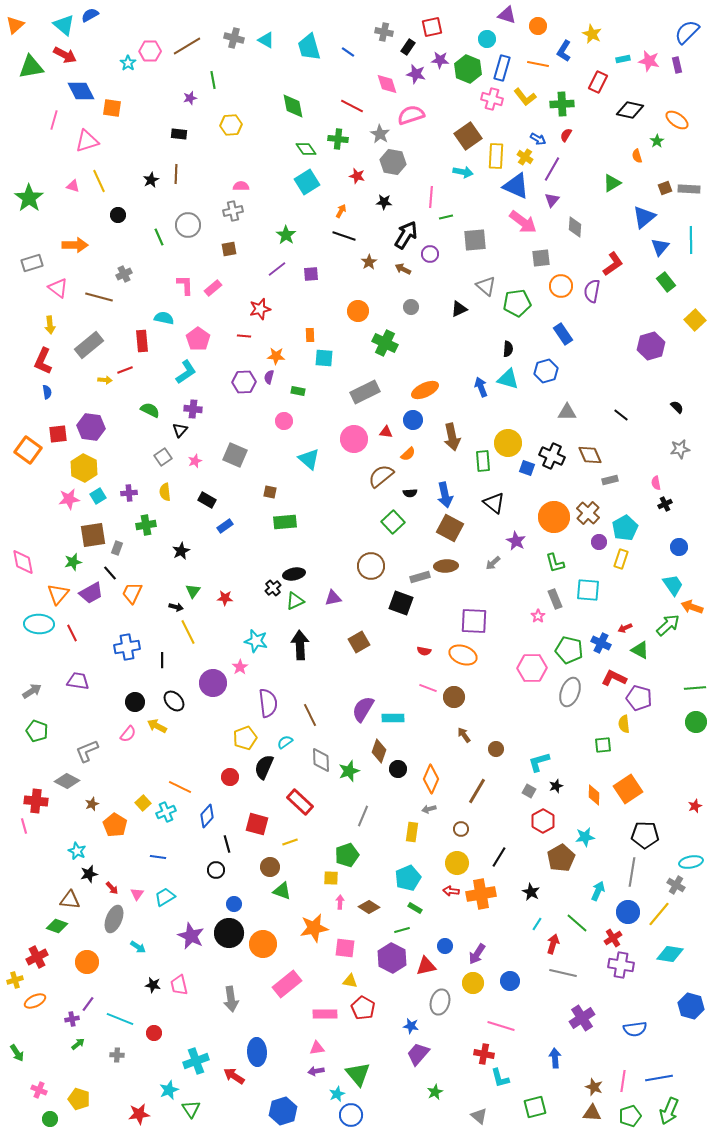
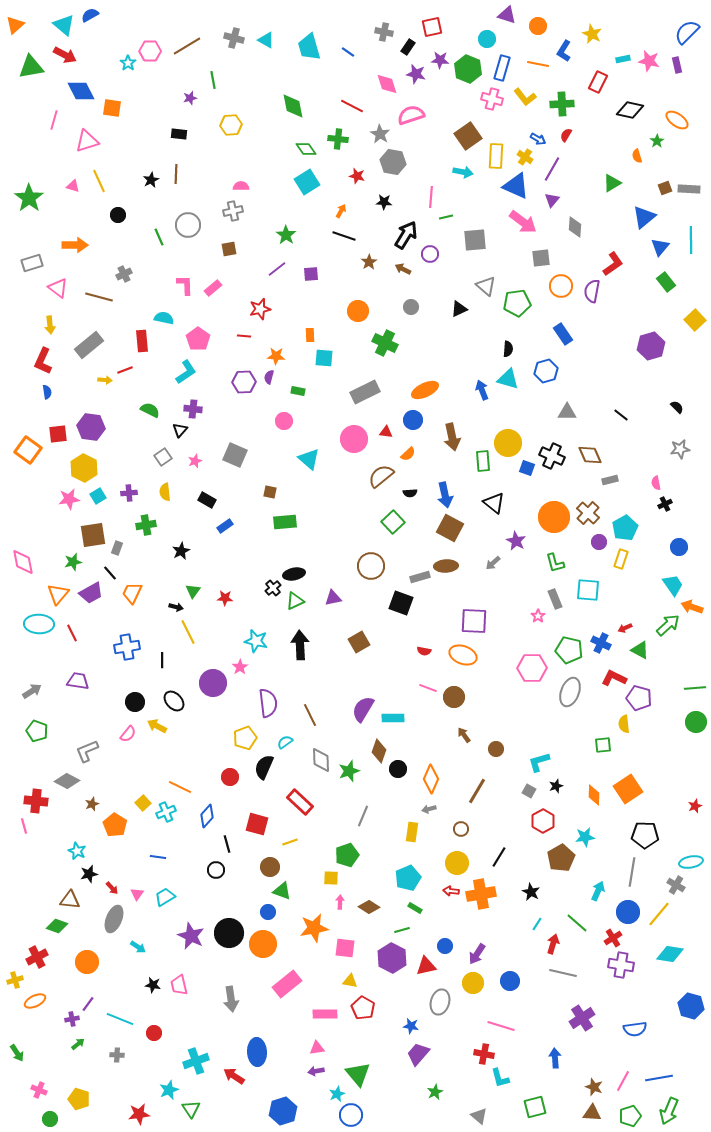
blue arrow at (481, 387): moved 1 px right, 3 px down
blue circle at (234, 904): moved 34 px right, 8 px down
pink line at (623, 1081): rotated 20 degrees clockwise
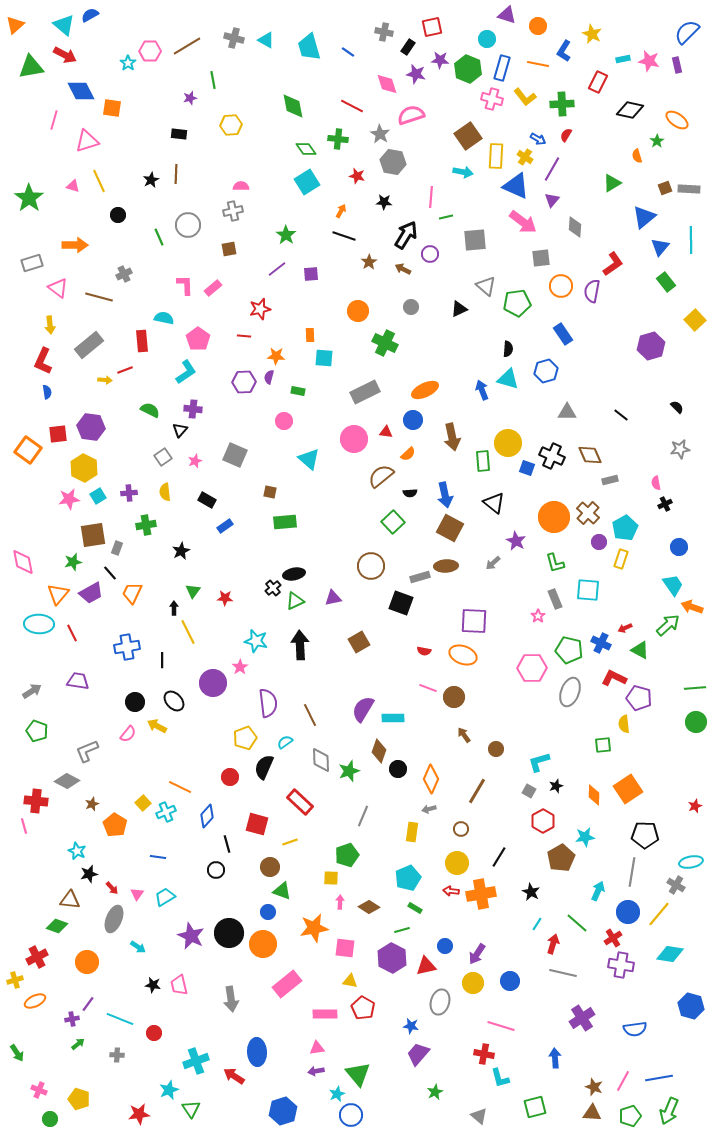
black arrow at (176, 607): moved 2 px left, 1 px down; rotated 104 degrees counterclockwise
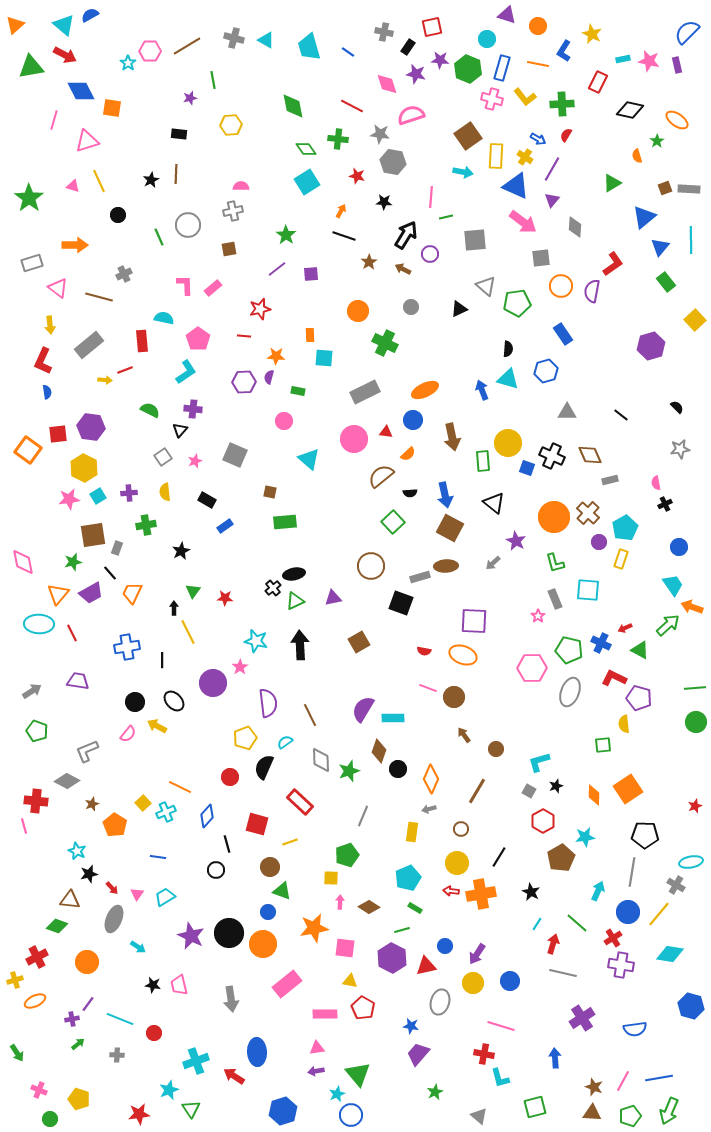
gray star at (380, 134): rotated 24 degrees counterclockwise
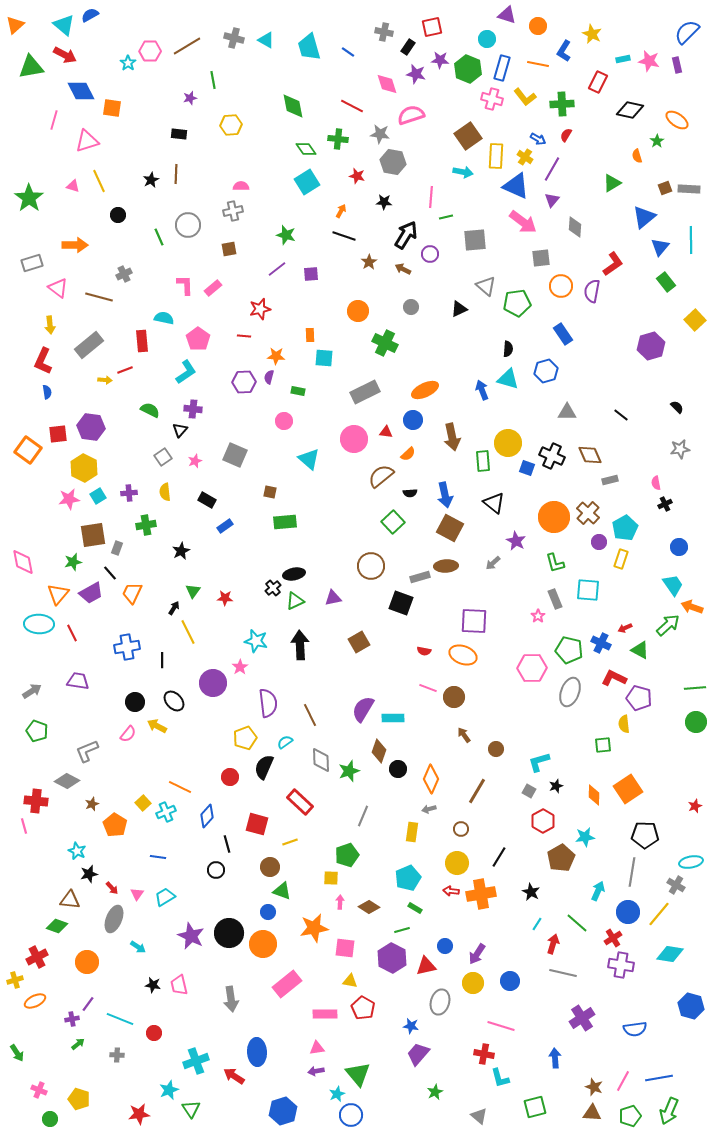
green star at (286, 235): rotated 18 degrees counterclockwise
black arrow at (174, 608): rotated 32 degrees clockwise
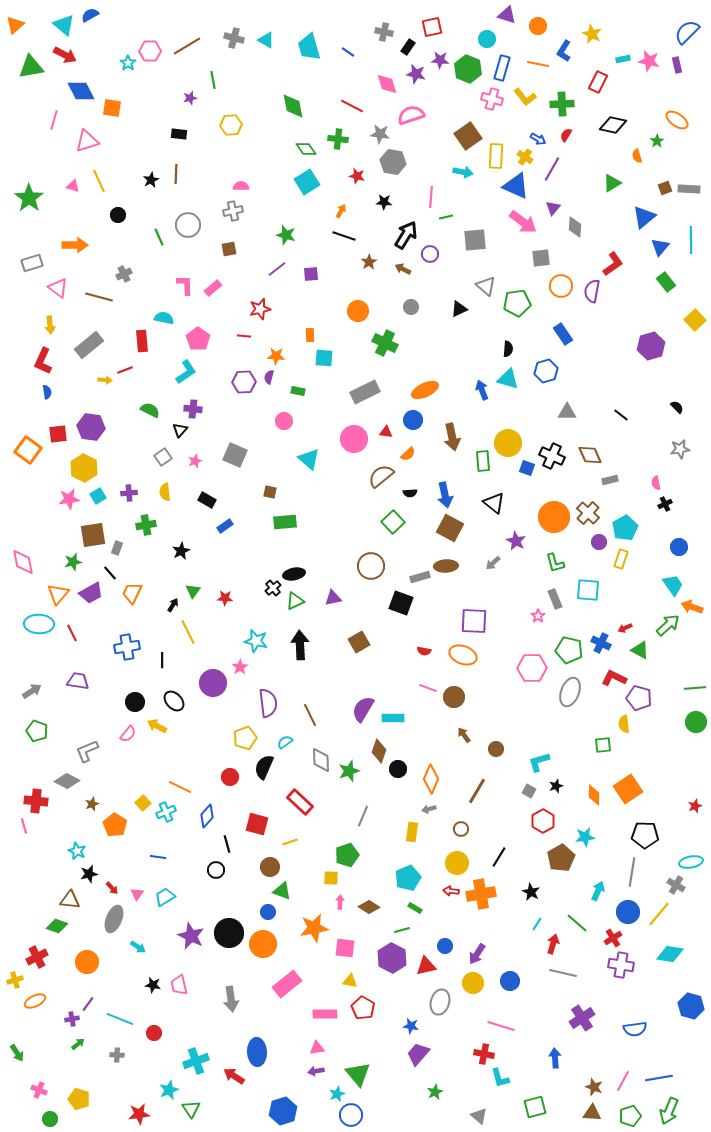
black diamond at (630, 110): moved 17 px left, 15 px down
purple triangle at (552, 200): moved 1 px right, 8 px down
black arrow at (174, 608): moved 1 px left, 3 px up
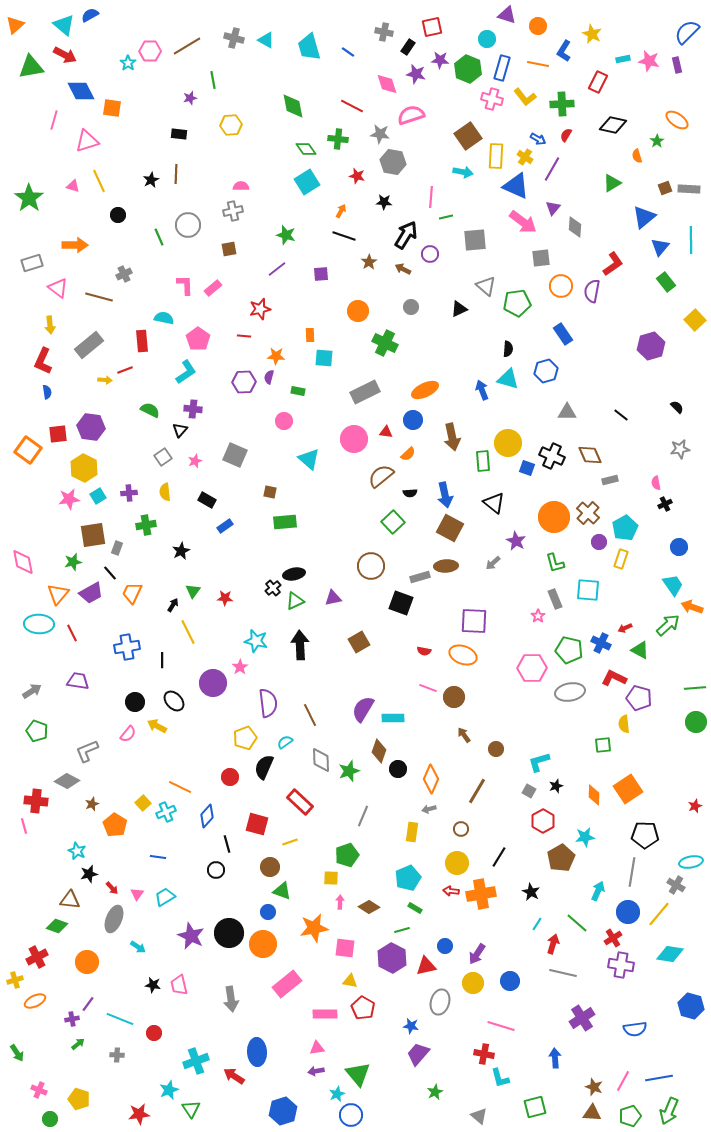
purple square at (311, 274): moved 10 px right
gray ellipse at (570, 692): rotated 60 degrees clockwise
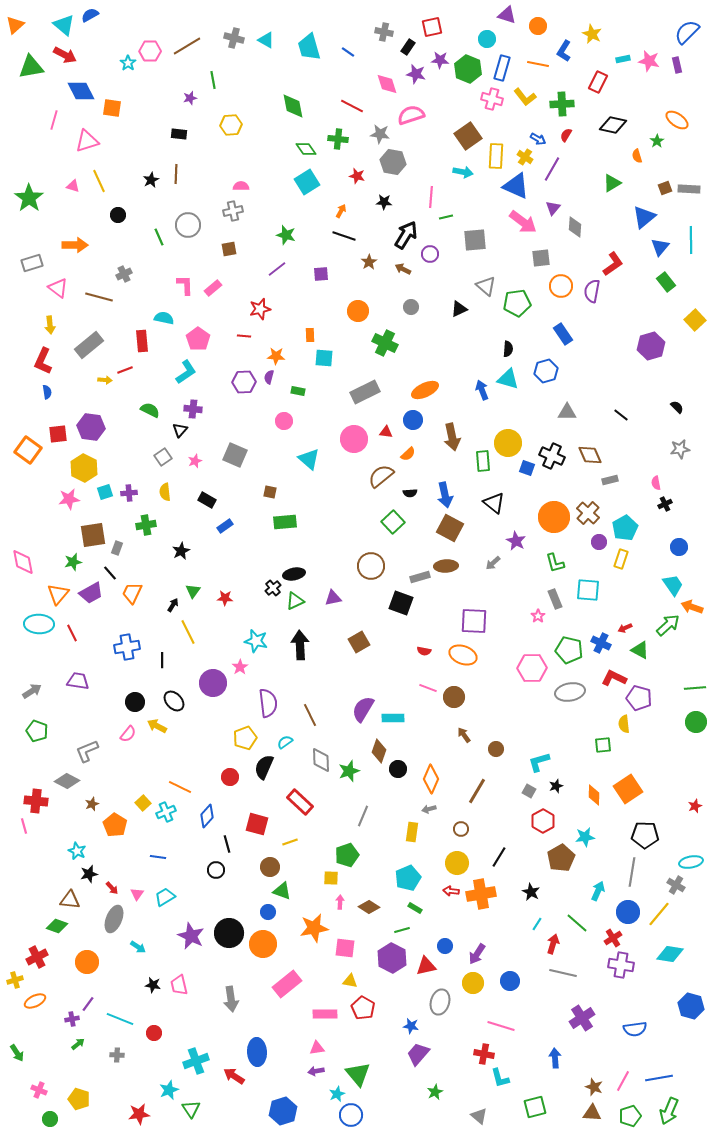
cyan square at (98, 496): moved 7 px right, 4 px up; rotated 14 degrees clockwise
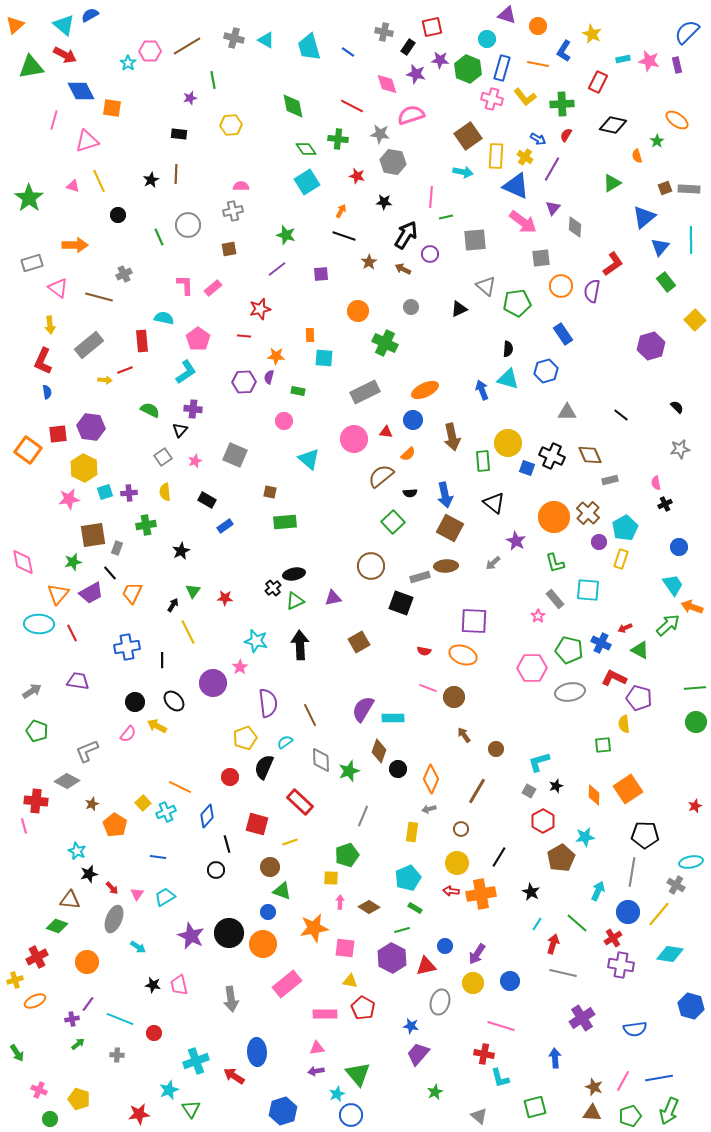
gray rectangle at (555, 599): rotated 18 degrees counterclockwise
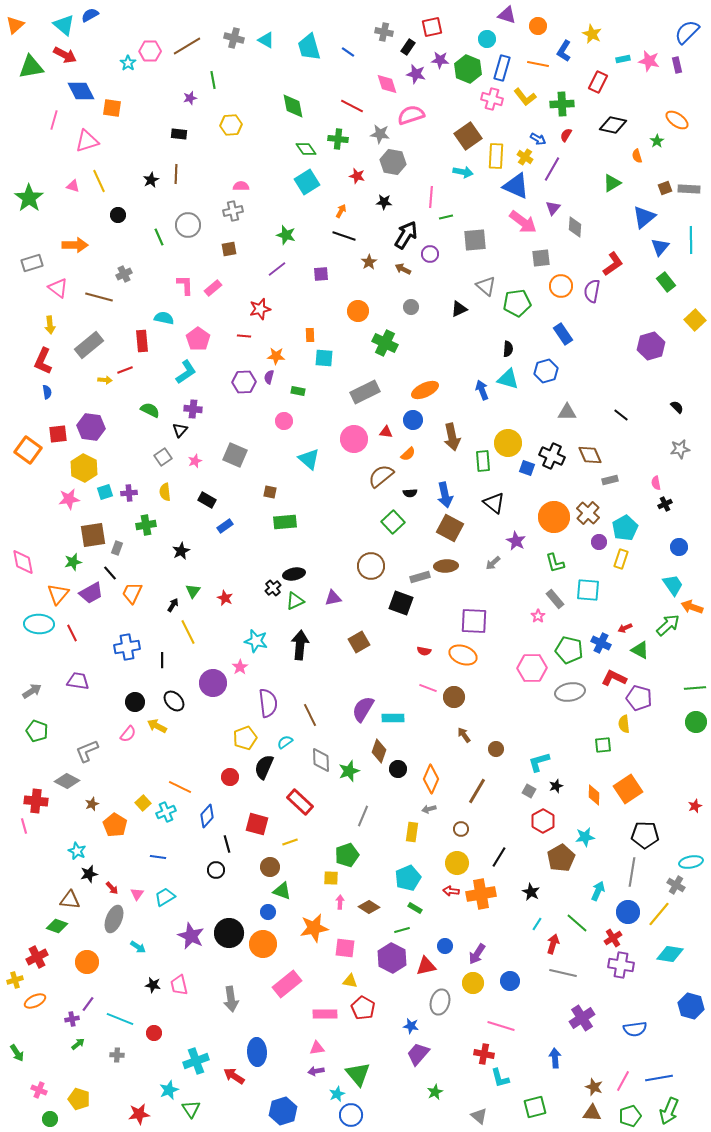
red star at (225, 598): rotated 21 degrees clockwise
black arrow at (300, 645): rotated 8 degrees clockwise
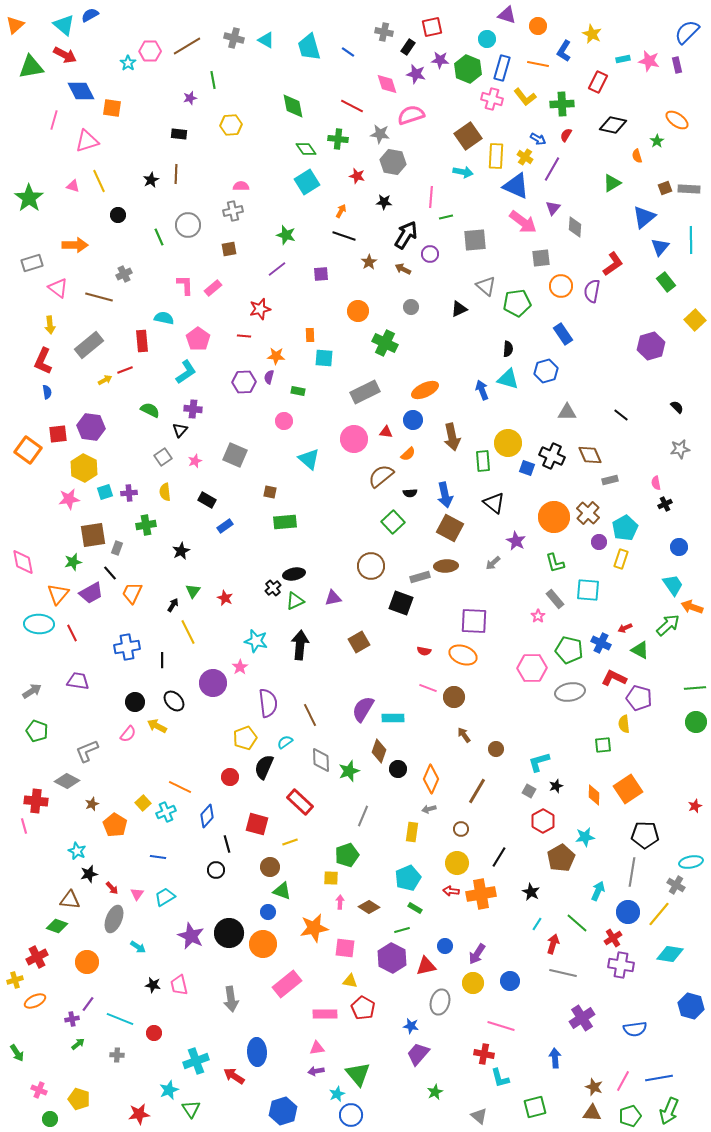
yellow arrow at (105, 380): rotated 32 degrees counterclockwise
